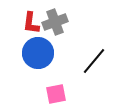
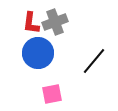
pink square: moved 4 px left
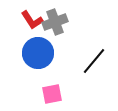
red L-shape: moved 1 px right, 3 px up; rotated 40 degrees counterclockwise
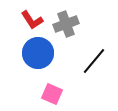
gray cross: moved 11 px right, 2 px down
pink square: rotated 35 degrees clockwise
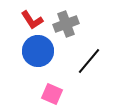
blue circle: moved 2 px up
black line: moved 5 px left
